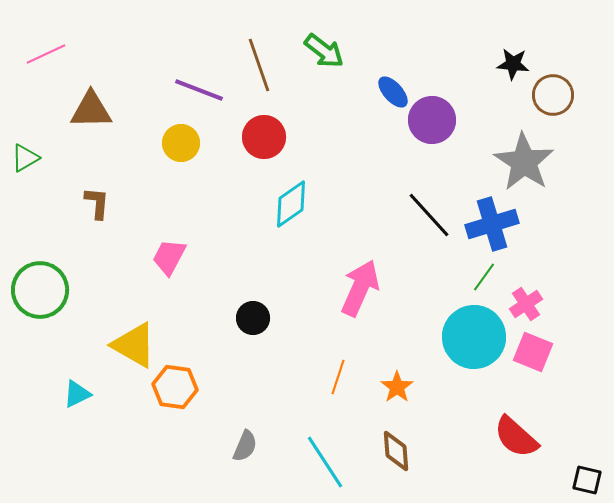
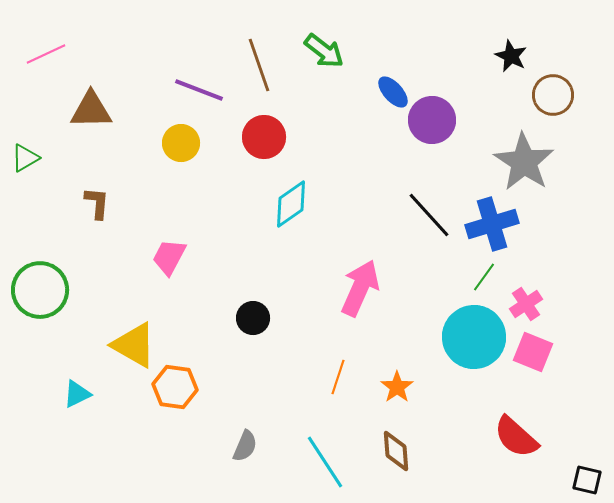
black star: moved 2 px left, 8 px up; rotated 20 degrees clockwise
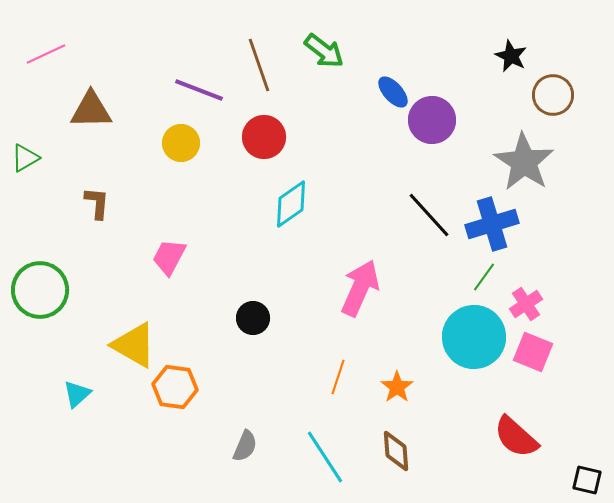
cyan triangle: rotated 16 degrees counterclockwise
cyan line: moved 5 px up
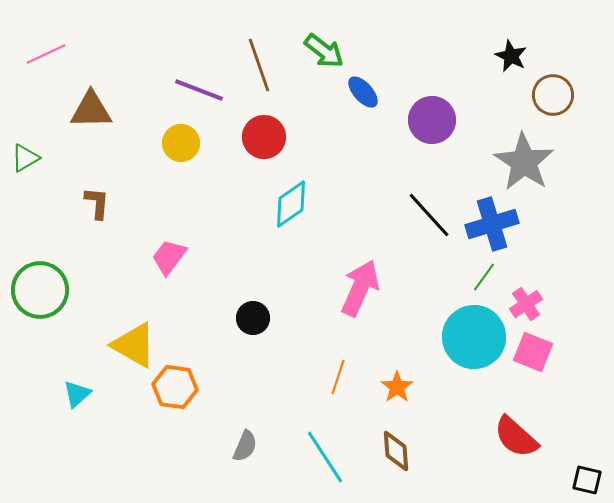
blue ellipse: moved 30 px left
pink trapezoid: rotated 9 degrees clockwise
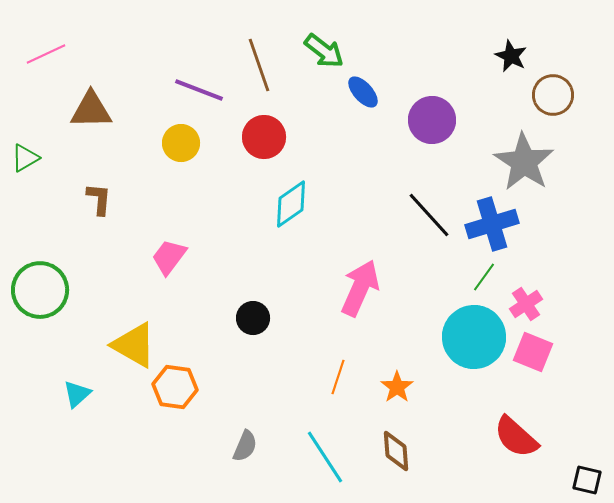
brown L-shape: moved 2 px right, 4 px up
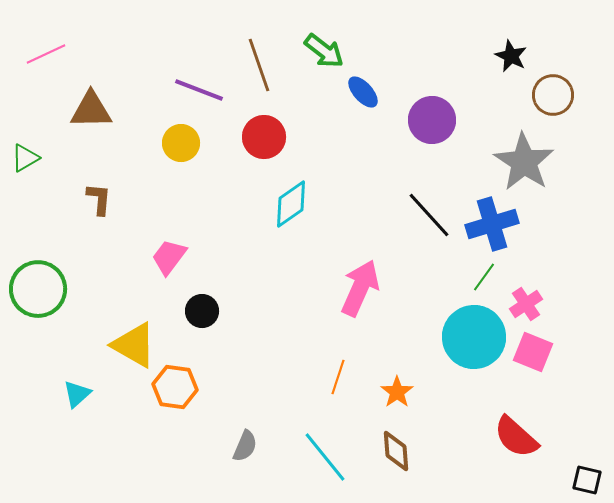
green circle: moved 2 px left, 1 px up
black circle: moved 51 px left, 7 px up
orange star: moved 5 px down
cyan line: rotated 6 degrees counterclockwise
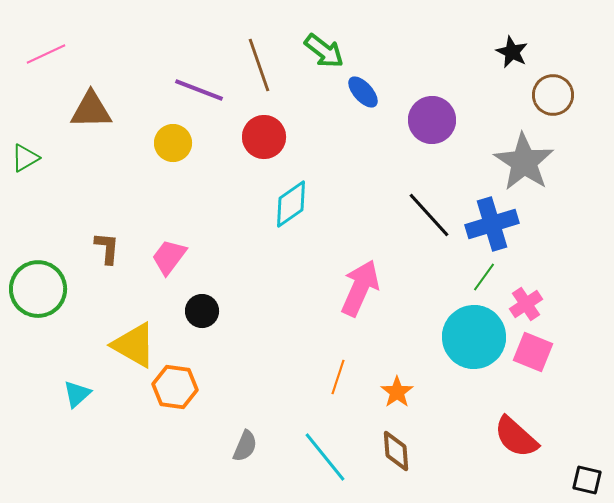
black star: moved 1 px right, 4 px up
yellow circle: moved 8 px left
brown L-shape: moved 8 px right, 49 px down
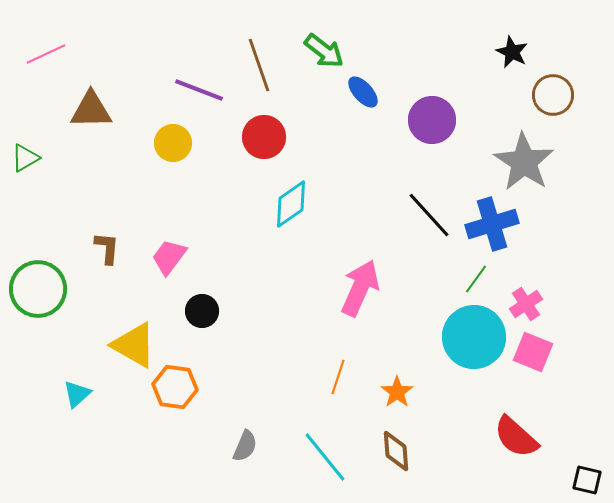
green line: moved 8 px left, 2 px down
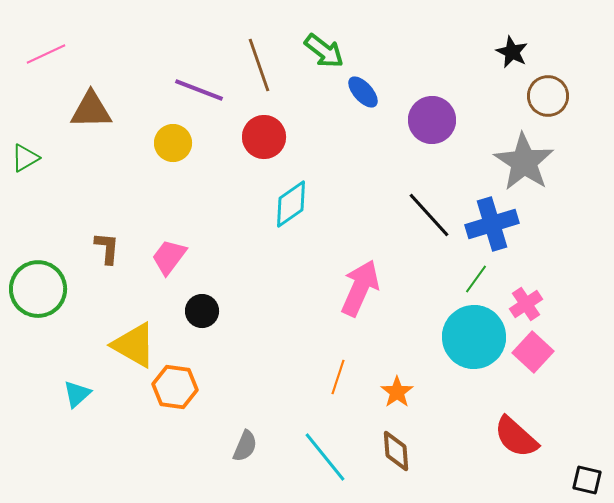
brown circle: moved 5 px left, 1 px down
pink square: rotated 21 degrees clockwise
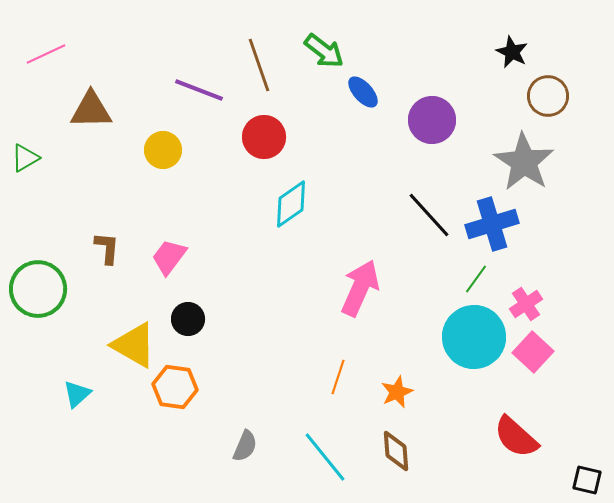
yellow circle: moved 10 px left, 7 px down
black circle: moved 14 px left, 8 px down
orange star: rotated 12 degrees clockwise
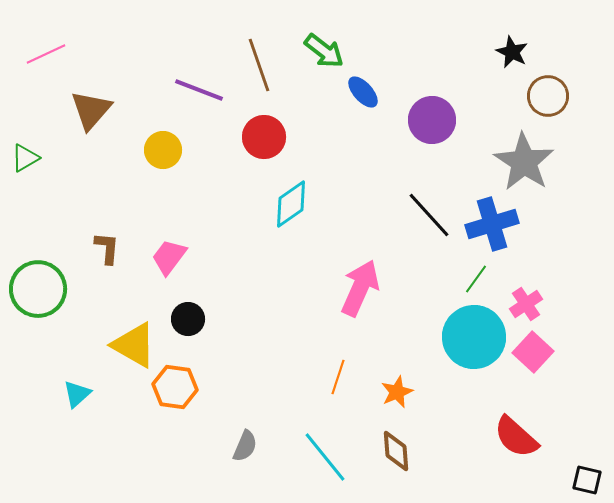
brown triangle: rotated 48 degrees counterclockwise
